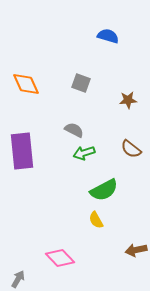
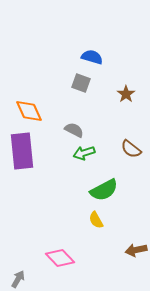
blue semicircle: moved 16 px left, 21 px down
orange diamond: moved 3 px right, 27 px down
brown star: moved 2 px left, 6 px up; rotated 30 degrees counterclockwise
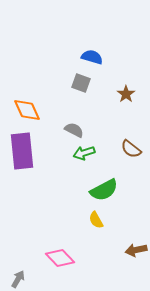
orange diamond: moved 2 px left, 1 px up
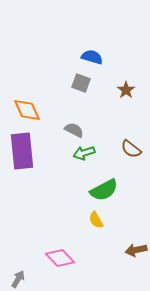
brown star: moved 4 px up
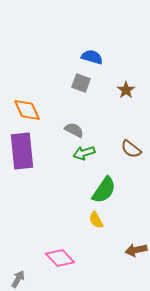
green semicircle: rotated 28 degrees counterclockwise
